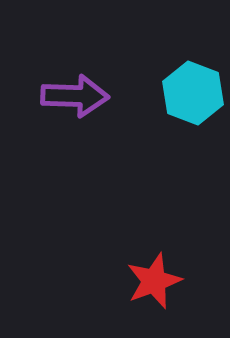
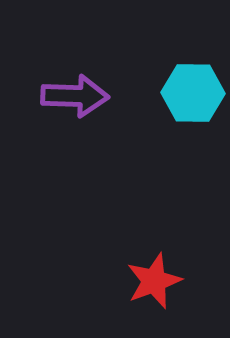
cyan hexagon: rotated 20 degrees counterclockwise
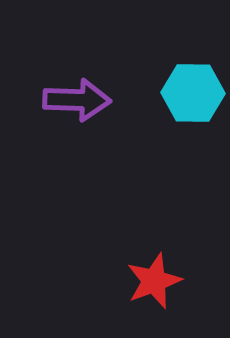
purple arrow: moved 2 px right, 4 px down
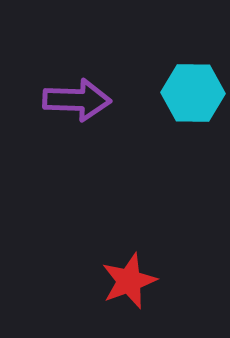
red star: moved 25 px left
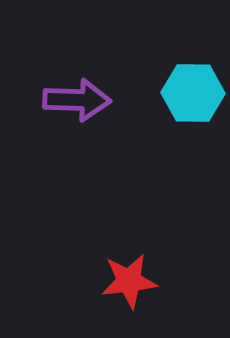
red star: rotated 14 degrees clockwise
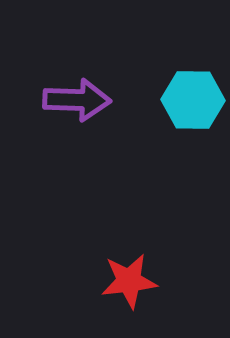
cyan hexagon: moved 7 px down
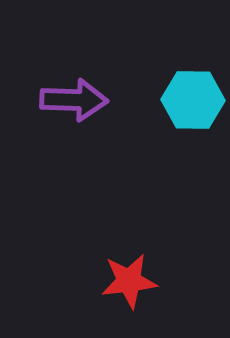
purple arrow: moved 3 px left
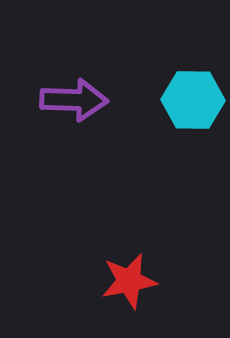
red star: rotated 4 degrees counterclockwise
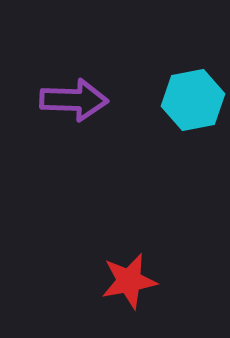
cyan hexagon: rotated 12 degrees counterclockwise
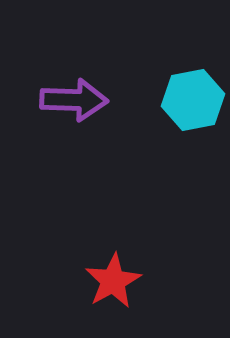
red star: moved 16 px left; rotated 18 degrees counterclockwise
